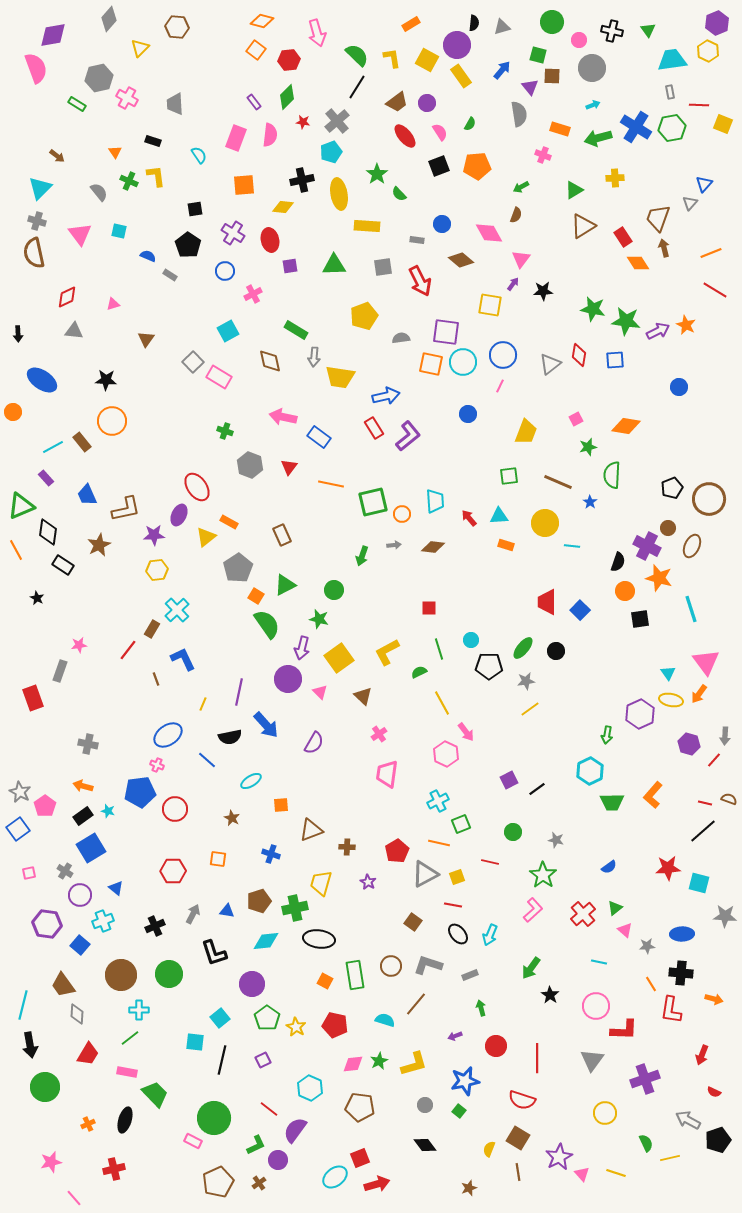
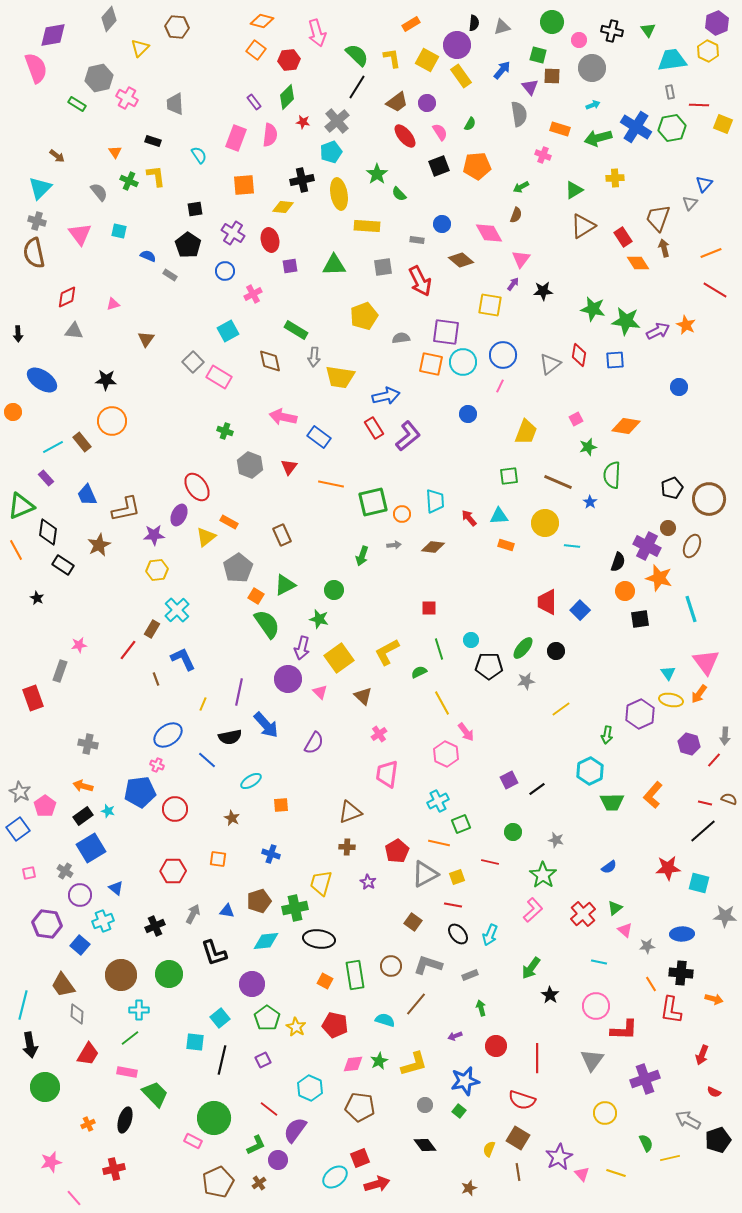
yellow line at (530, 709): moved 31 px right
brown triangle at (311, 830): moved 39 px right, 18 px up
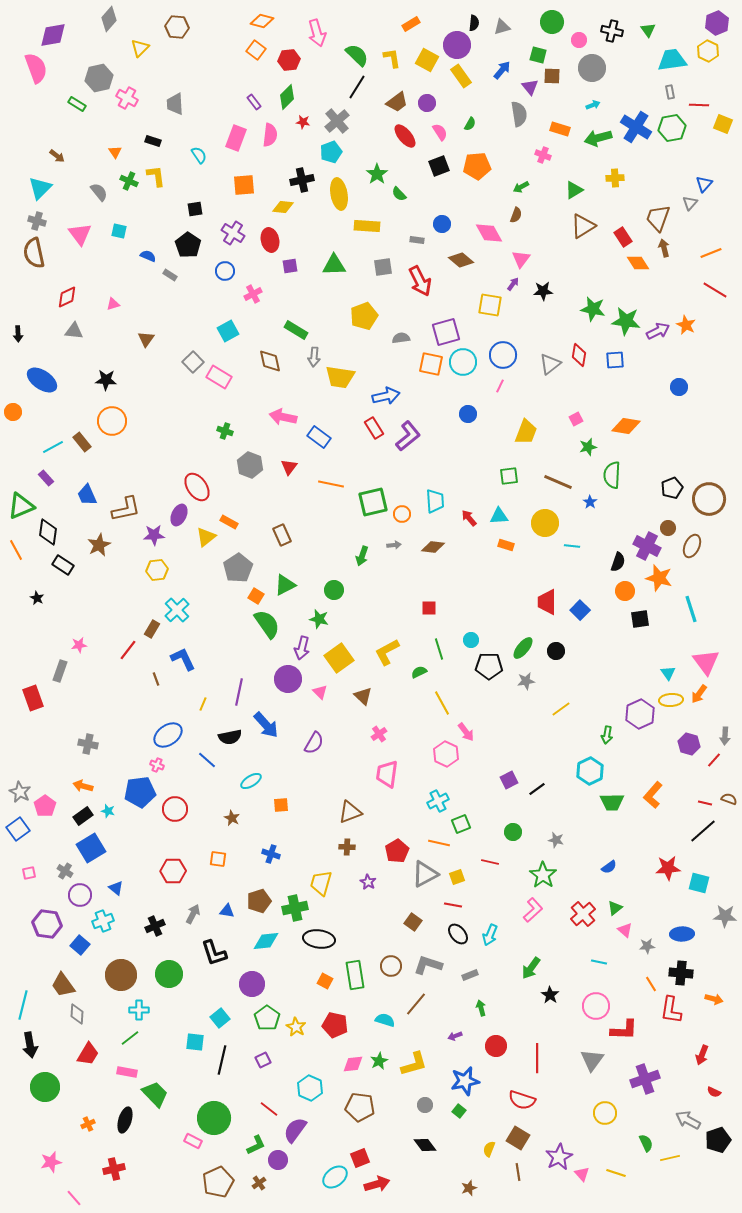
purple square at (446, 332): rotated 24 degrees counterclockwise
yellow ellipse at (671, 700): rotated 15 degrees counterclockwise
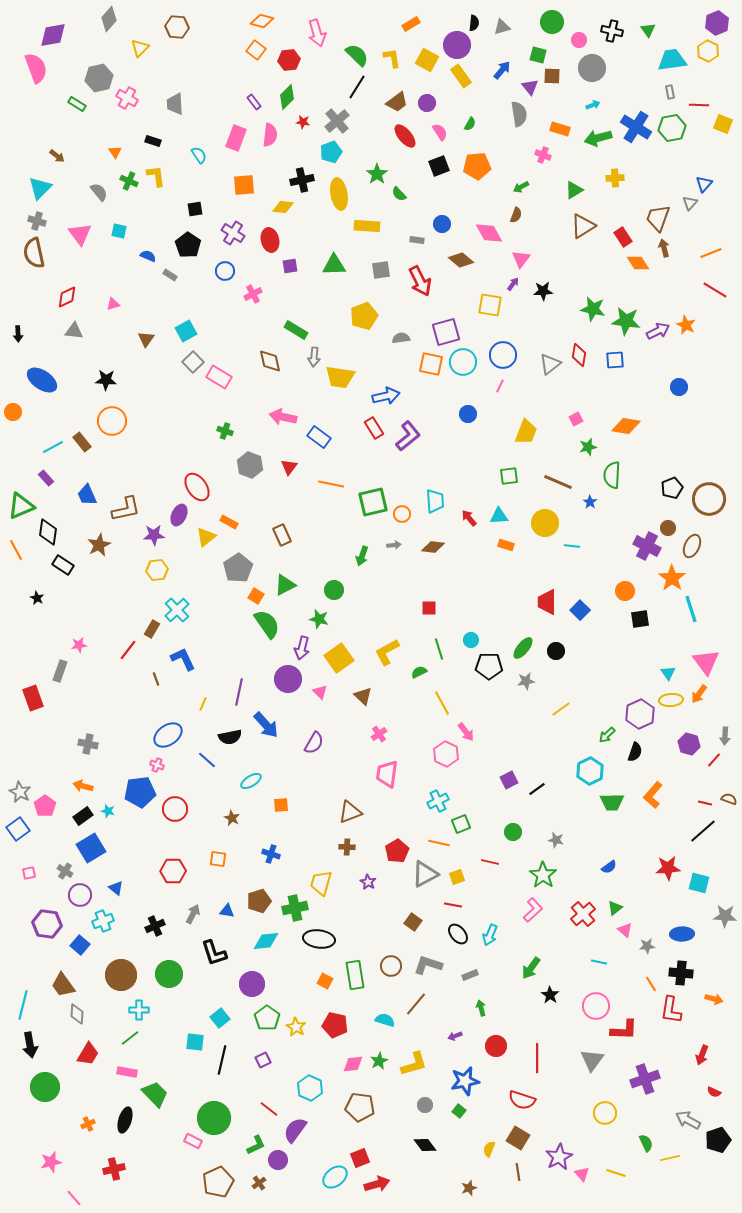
gray square at (383, 267): moved 2 px left, 3 px down
cyan square at (228, 331): moved 42 px left
black semicircle at (618, 562): moved 17 px right, 190 px down
orange star at (659, 578): moved 13 px right; rotated 20 degrees clockwise
green arrow at (607, 735): rotated 36 degrees clockwise
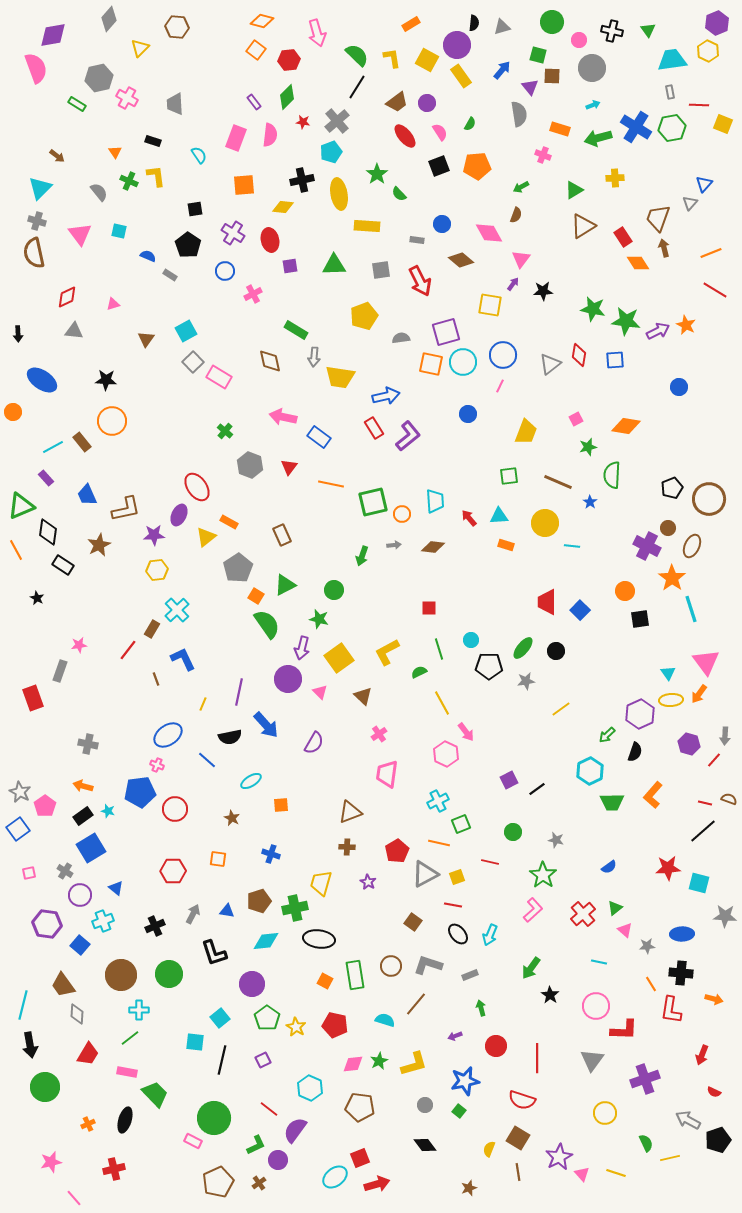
green cross at (225, 431): rotated 21 degrees clockwise
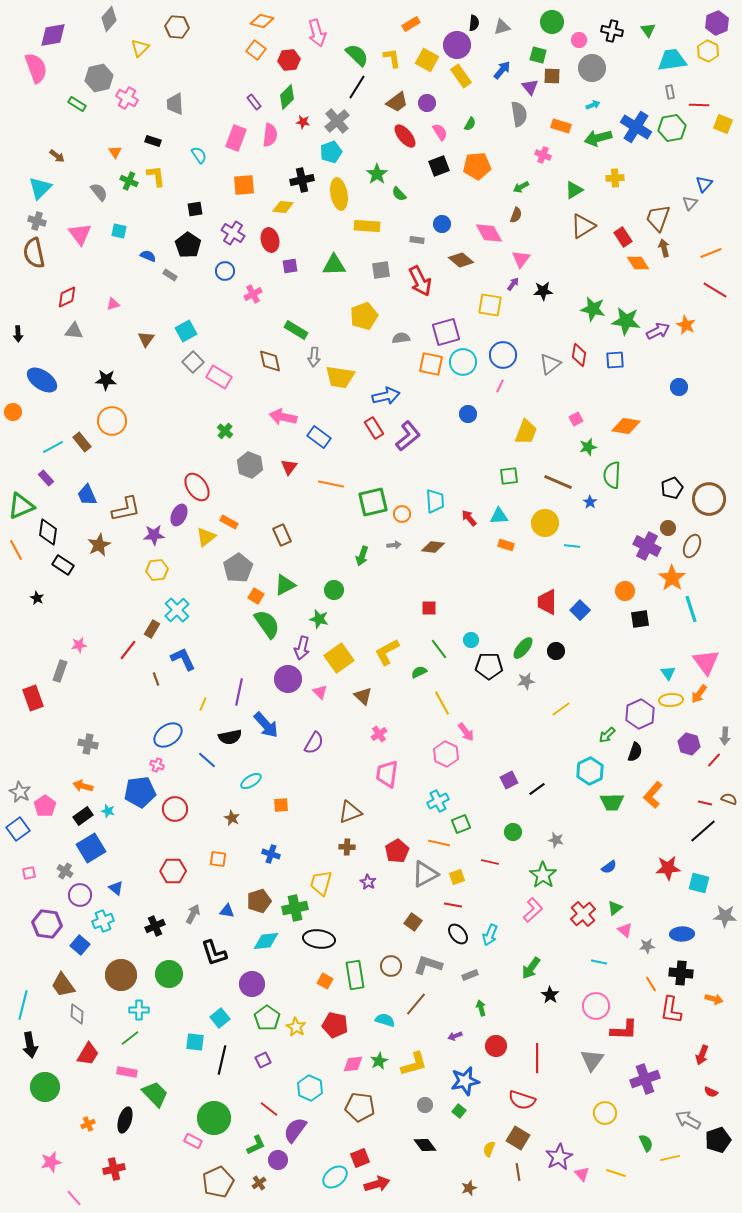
orange rectangle at (560, 129): moved 1 px right, 3 px up
green line at (439, 649): rotated 20 degrees counterclockwise
red semicircle at (714, 1092): moved 3 px left
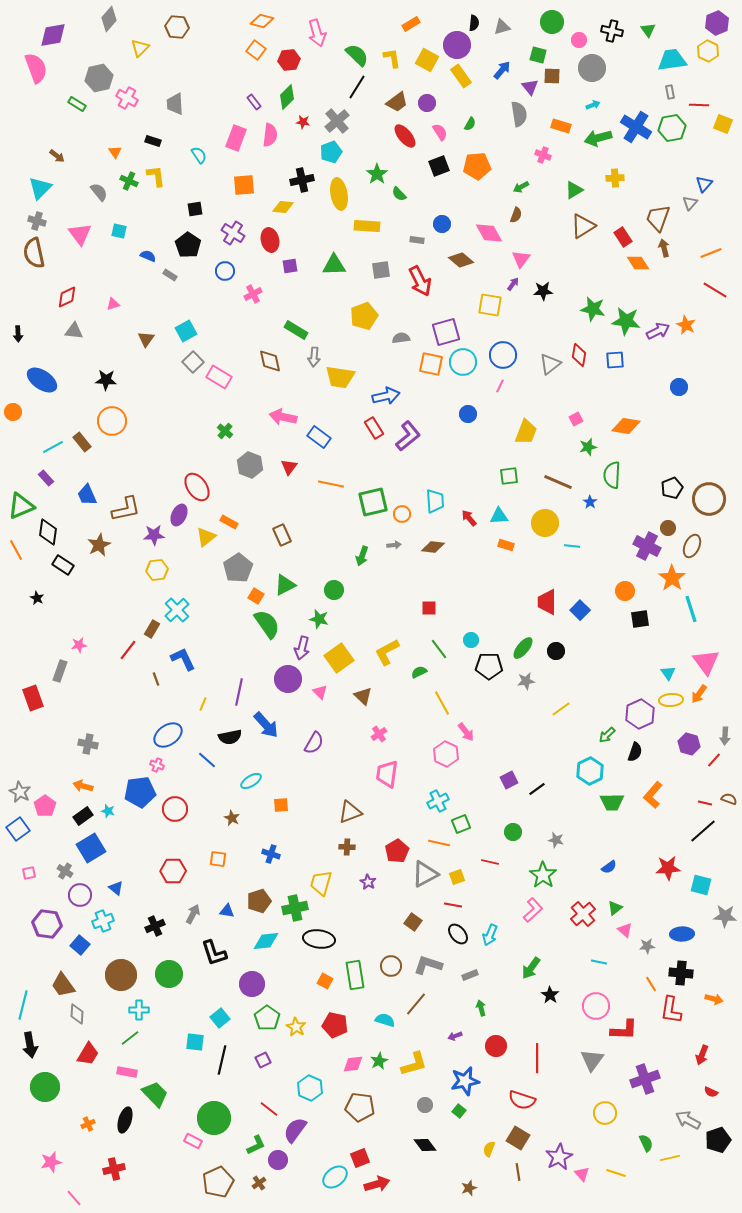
cyan square at (699, 883): moved 2 px right, 2 px down
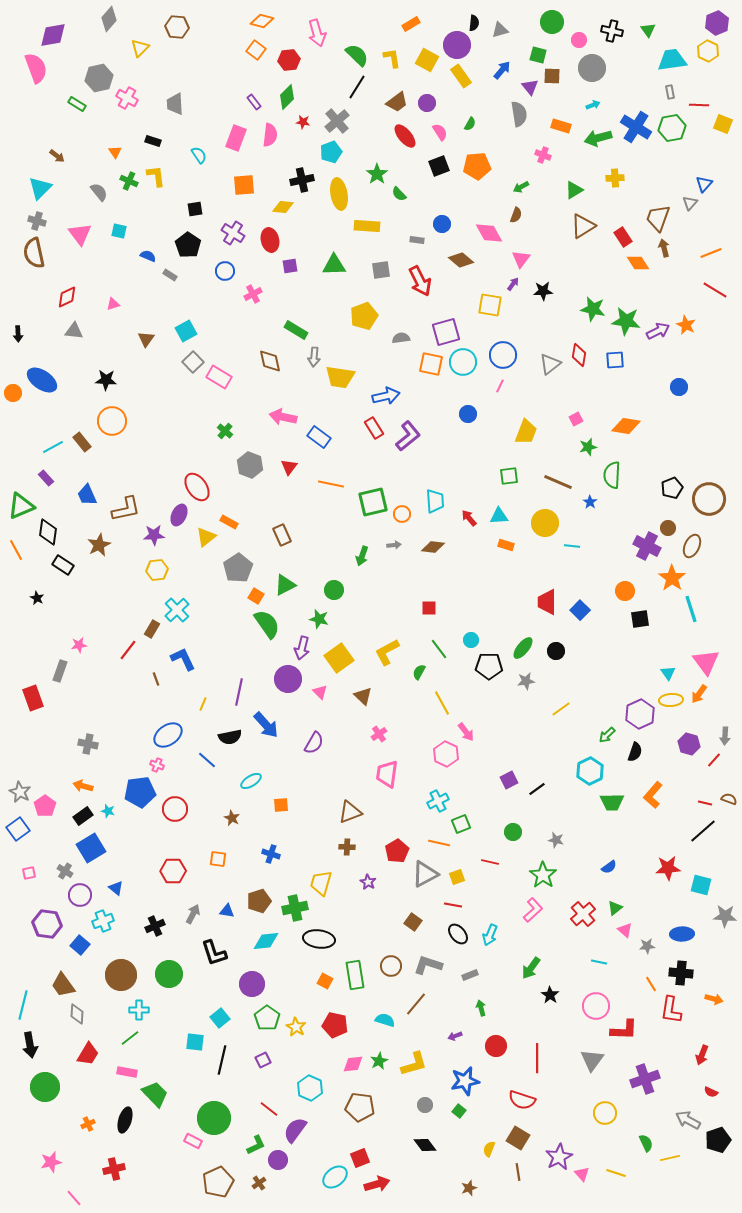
gray triangle at (502, 27): moved 2 px left, 3 px down
orange circle at (13, 412): moved 19 px up
green semicircle at (419, 672): rotated 35 degrees counterclockwise
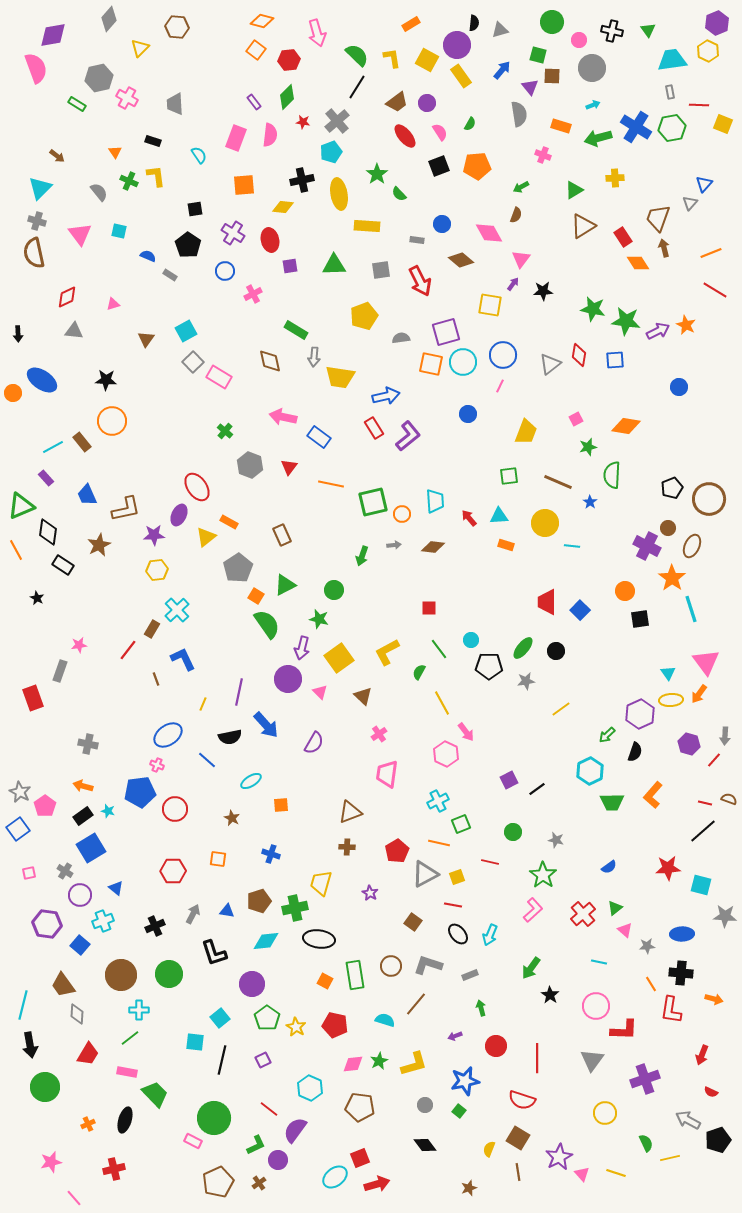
purple star at (368, 882): moved 2 px right, 11 px down
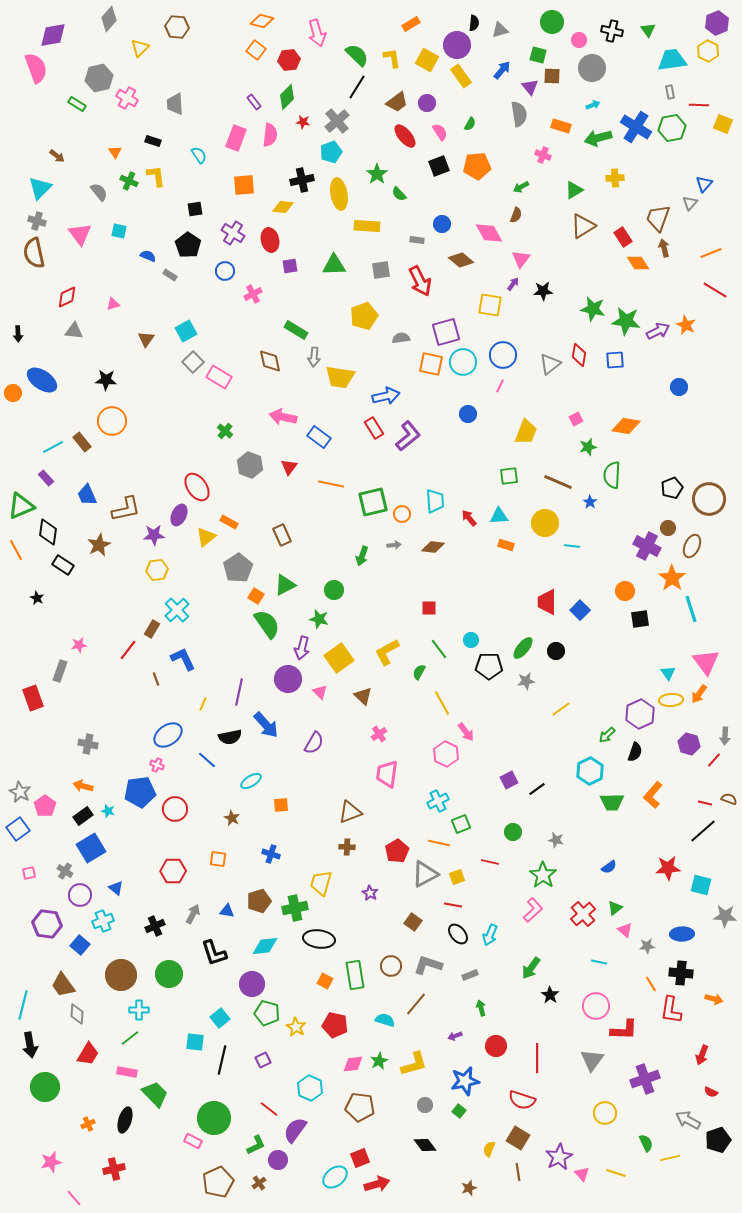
cyan diamond at (266, 941): moved 1 px left, 5 px down
green pentagon at (267, 1018): moved 5 px up; rotated 20 degrees counterclockwise
